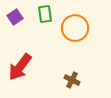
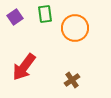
red arrow: moved 4 px right
brown cross: rotated 28 degrees clockwise
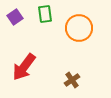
orange circle: moved 4 px right
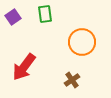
purple square: moved 2 px left
orange circle: moved 3 px right, 14 px down
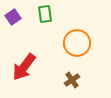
orange circle: moved 5 px left, 1 px down
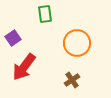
purple square: moved 21 px down
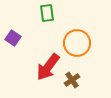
green rectangle: moved 2 px right, 1 px up
purple square: rotated 21 degrees counterclockwise
red arrow: moved 24 px right
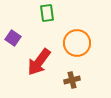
red arrow: moved 9 px left, 5 px up
brown cross: rotated 21 degrees clockwise
